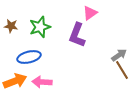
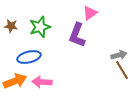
gray arrow: rotated 21 degrees clockwise
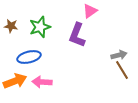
pink triangle: moved 2 px up
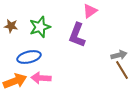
pink arrow: moved 1 px left, 4 px up
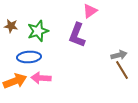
green star: moved 2 px left, 4 px down
blue ellipse: rotated 10 degrees clockwise
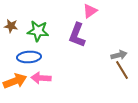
green star: rotated 25 degrees clockwise
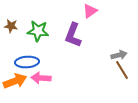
purple L-shape: moved 4 px left
blue ellipse: moved 2 px left, 5 px down
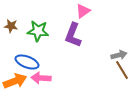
pink triangle: moved 7 px left
blue ellipse: rotated 25 degrees clockwise
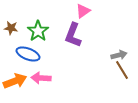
brown star: moved 2 px down
green star: rotated 30 degrees clockwise
blue ellipse: moved 1 px right, 8 px up
